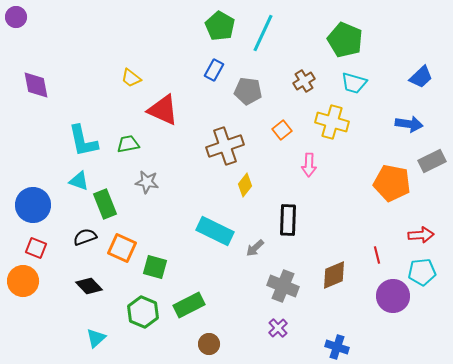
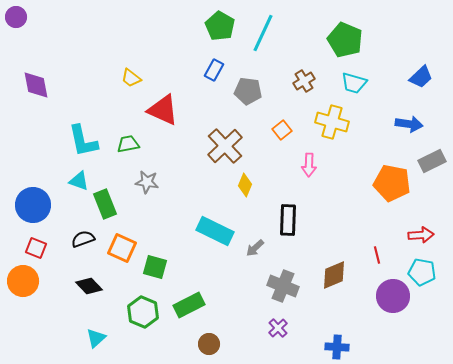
brown cross at (225, 146): rotated 24 degrees counterclockwise
yellow diamond at (245, 185): rotated 15 degrees counterclockwise
black semicircle at (85, 237): moved 2 px left, 2 px down
cyan pentagon at (422, 272): rotated 16 degrees clockwise
blue cross at (337, 347): rotated 15 degrees counterclockwise
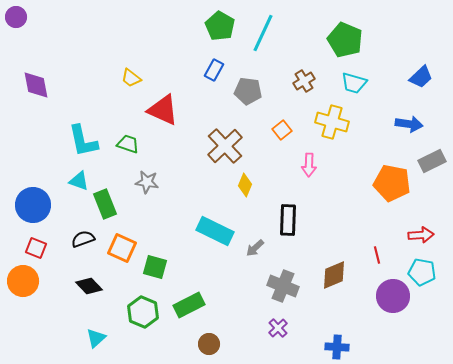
green trapezoid at (128, 144): rotated 30 degrees clockwise
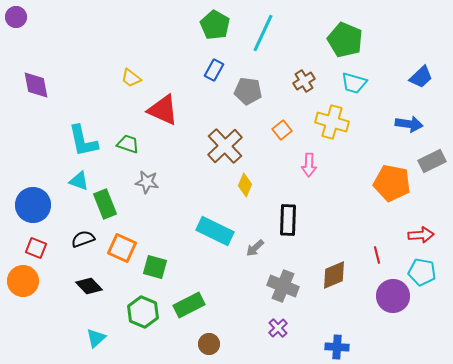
green pentagon at (220, 26): moved 5 px left, 1 px up
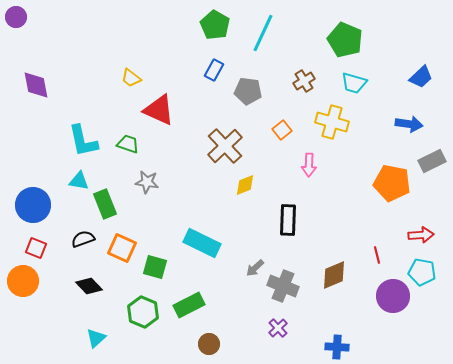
red triangle at (163, 110): moved 4 px left
cyan triangle at (79, 181): rotated 10 degrees counterclockwise
yellow diamond at (245, 185): rotated 45 degrees clockwise
cyan rectangle at (215, 231): moved 13 px left, 12 px down
gray arrow at (255, 248): moved 20 px down
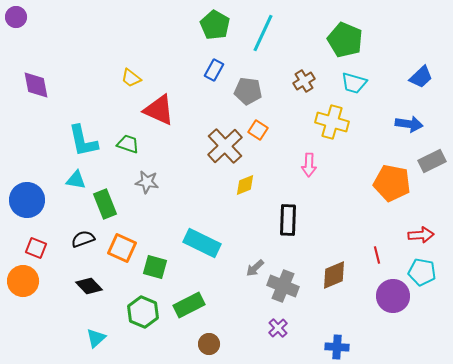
orange square at (282, 130): moved 24 px left; rotated 18 degrees counterclockwise
cyan triangle at (79, 181): moved 3 px left, 1 px up
blue circle at (33, 205): moved 6 px left, 5 px up
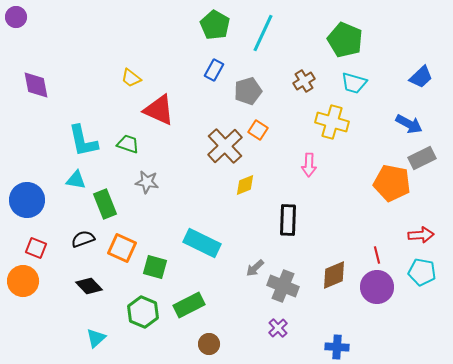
gray pentagon at (248, 91): rotated 24 degrees counterclockwise
blue arrow at (409, 124): rotated 20 degrees clockwise
gray rectangle at (432, 161): moved 10 px left, 3 px up
purple circle at (393, 296): moved 16 px left, 9 px up
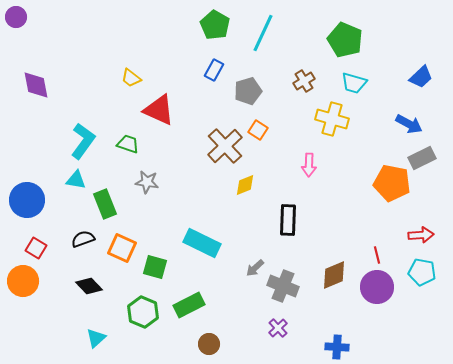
yellow cross at (332, 122): moved 3 px up
cyan L-shape at (83, 141): rotated 132 degrees counterclockwise
red square at (36, 248): rotated 10 degrees clockwise
